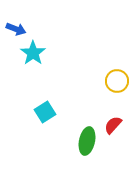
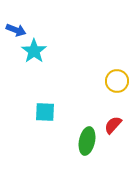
blue arrow: moved 1 px down
cyan star: moved 1 px right, 2 px up
cyan square: rotated 35 degrees clockwise
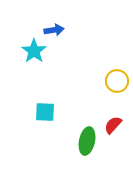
blue arrow: moved 38 px right; rotated 30 degrees counterclockwise
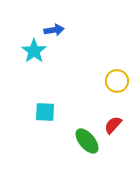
green ellipse: rotated 52 degrees counterclockwise
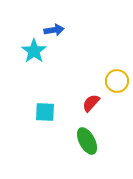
red semicircle: moved 22 px left, 22 px up
green ellipse: rotated 12 degrees clockwise
